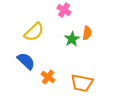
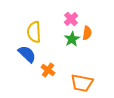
pink cross: moved 7 px right, 9 px down; rotated 16 degrees clockwise
yellow semicircle: rotated 130 degrees clockwise
blue semicircle: moved 1 px right, 7 px up
orange cross: moved 7 px up
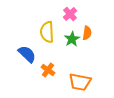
pink cross: moved 1 px left, 5 px up
yellow semicircle: moved 13 px right
orange trapezoid: moved 2 px left, 1 px up
